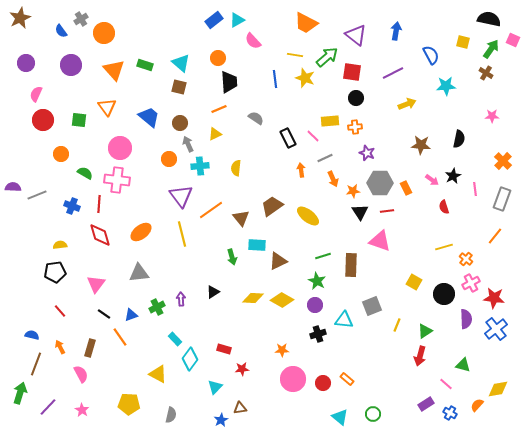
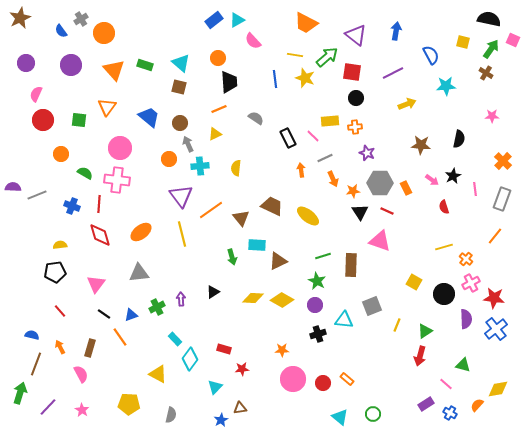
orange triangle at (107, 107): rotated 12 degrees clockwise
brown trapezoid at (272, 206): rotated 60 degrees clockwise
red line at (387, 211): rotated 32 degrees clockwise
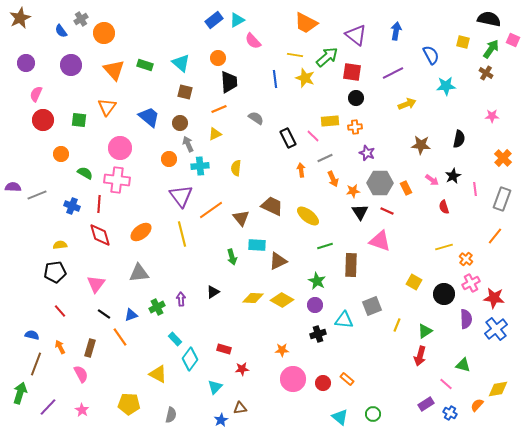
brown square at (179, 87): moved 6 px right, 5 px down
orange cross at (503, 161): moved 3 px up
green line at (323, 256): moved 2 px right, 10 px up
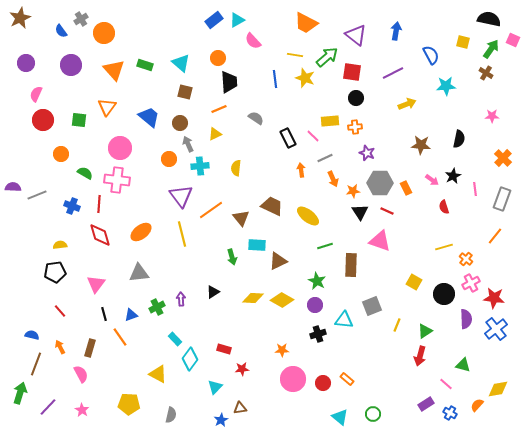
black line at (104, 314): rotated 40 degrees clockwise
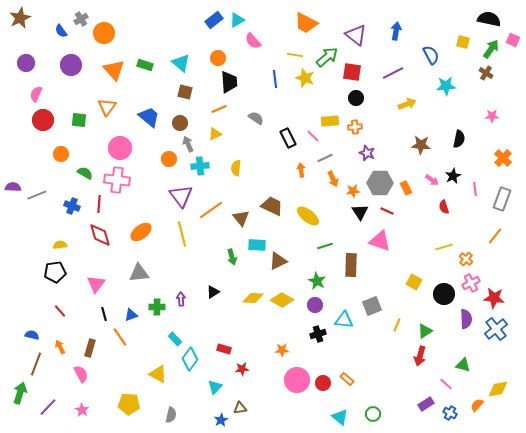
green cross at (157, 307): rotated 28 degrees clockwise
pink circle at (293, 379): moved 4 px right, 1 px down
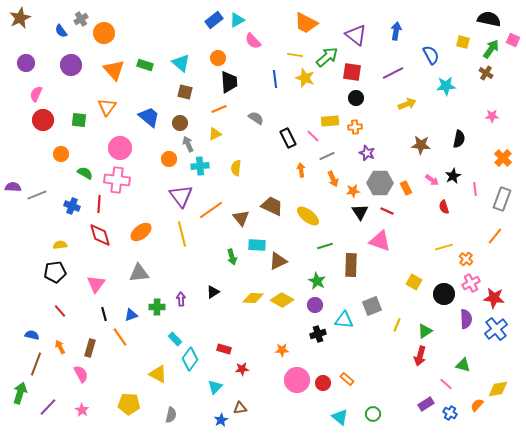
gray line at (325, 158): moved 2 px right, 2 px up
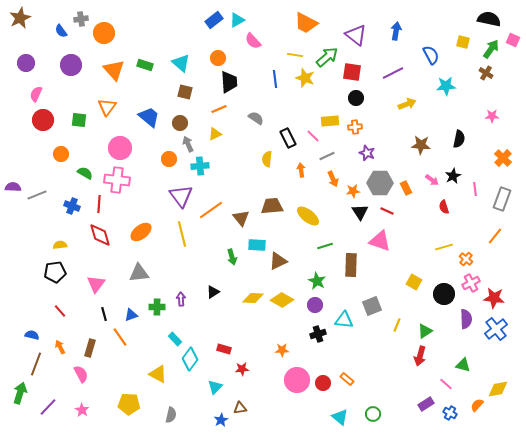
gray cross at (81, 19): rotated 24 degrees clockwise
yellow semicircle at (236, 168): moved 31 px right, 9 px up
brown trapezoid at (272, 206): rotated 30 degrees counterclockwise
